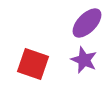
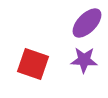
purple star: rotated 20 degrees counterclockwise
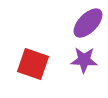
purple ellipse: moved 1 px right
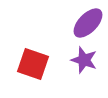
purple star: rotated 16 degrees clockwise
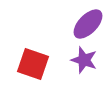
purple ellipse: moved 1 px down
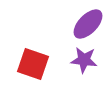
purple star: rotated 12 degrees counterclockwise
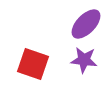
purple ellipse: moved 2 px left
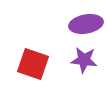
purple ellipse: rotated 36 degrees clockwise
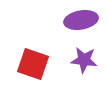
purple ellipse: moved 5 px left, 4 px up
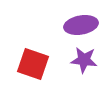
purple ellipse: moved 5 px down
